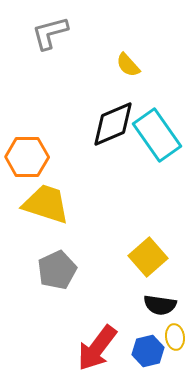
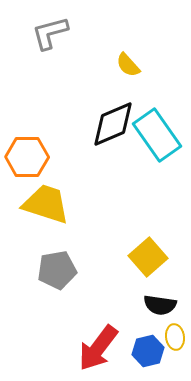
gray pentagon: rotated 15 degrees clockwise
red arrow: moved 1 px right
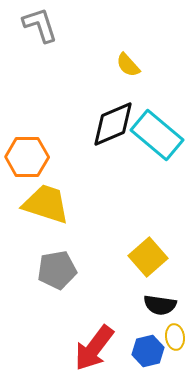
gray L-shape: moved 10 px left, 8 px up; rotated 87 degrees clockwise
cyan rectangle: rotated 15 degrees counterclockwise
red arrow: moved 4 px left
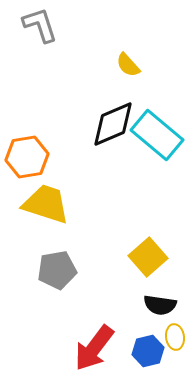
orange hexagon: rotated 9 degrees counterclockwise
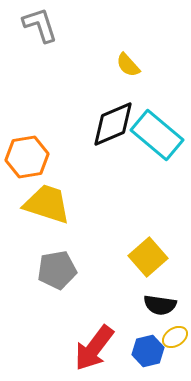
yellow trapezoid: moved 1 px right
yellow ellipse: rotated 65 degrees clockwise
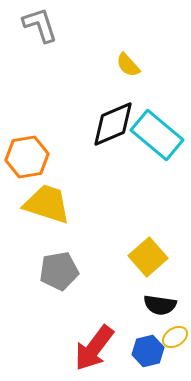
gray pentagon: moved 2 px right, 1 px down
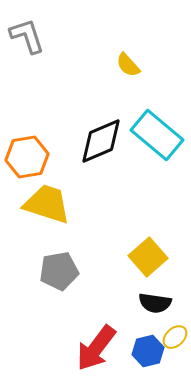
gray L-shape: moved 13 px left, 11 px down
black diamond: moved 12 px left, 17 px down
black semicircle: moved 5 px left, 2 px up
yellow ellipse: rotated 10 degrees counterclockwise
red arrow: moved 2 px right
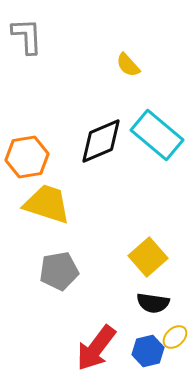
gray L-shape: rotated 15 degrees clockwise
black semicircle: moved 2 px left
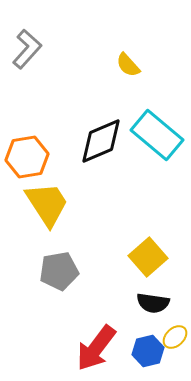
gray L-shape: moved 13 px down; rotated 45 degrees clockwise
yellow trapezoid: rotated 39 degrees clockwise
